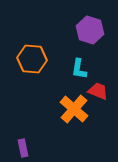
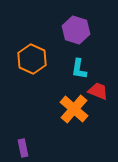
purple hexagon: moved 14 px left
orange hexagon: rotated 20 degrees clockwise
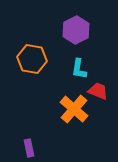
purple hexagon: rotated 16 degrees clockwise
orange hexagon: rotated 16 degrees counterclockwise
purple rectangle: moved 6 px right
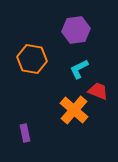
purple hexagon: rotated 20 degrees clockwise
cyan L-shape: rotated 55 degrees clockwise
orange cross: moved 1 px down
purple rectangle: moved 4 px left, 15 px up
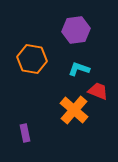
cyan L-shape: rotated 45 degrees clockwise
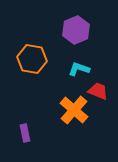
purple hexagon: rotated 16 degrees counterclockwise
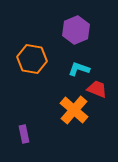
red trapezoid: moved 1 px left, 2 px up
purple rectangle: moved 1 px left, 1 px down
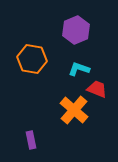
purple rectangle: moved 7 px right, 6 px down
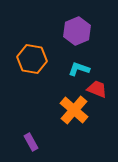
purple hexagon: moved 1 px right, 1 px down
purple rectangle: moved 2 px down; rotated 18 degrees counterclockwise
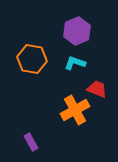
cyan L-shape: moved 4 px left, 6 px up
orange cross: moved 1 px right; rotated 20 degrees clockwise
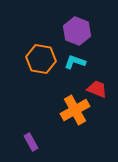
purple hexagon: rotated 16 degrees counterclockwise
orange hexagon: moved 9 px right
cyan L-shape: moved 1 px up
